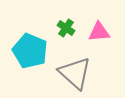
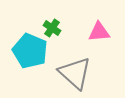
green cross: moved 14 px left
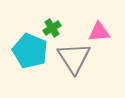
green cross: rotated 24 degrees clockwise
gray triangle: moved 1 px left, 15 px up; rotated 15 degrees clockwise
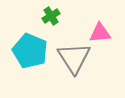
green cross: moved 1 px left, 12 px up
pink triangle: moved 1 px right, 1 px down
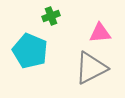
green cross: rotated 12 degrees clockwise
gray triangle: moved 17 px right, 10 px down; rotated 36 degrees clockwise
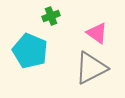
pink triangle: moved 3 px left; rotated 40 degrees clockwise
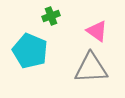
pink triangle: moved 2 px up
gray triangle: rotated 24 degrees clockwise
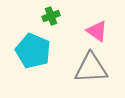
cyan pentagon: moved 3 px right
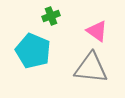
gray triangle: rotated 9 degrees clockwise
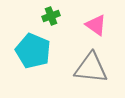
pink triangle: moved 1 px left, 6 px up
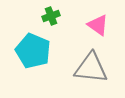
pink triangle: moved 2 px right
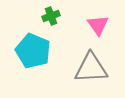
pink triangle: rotated 20 degrees clockwise
gray triangle: rotated 9 degrees counterclockwise
